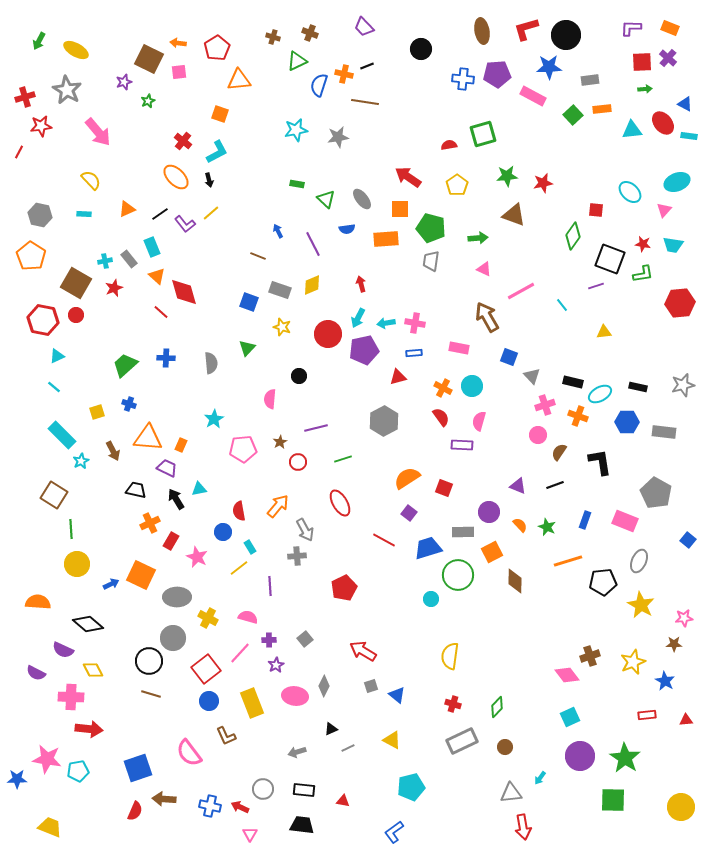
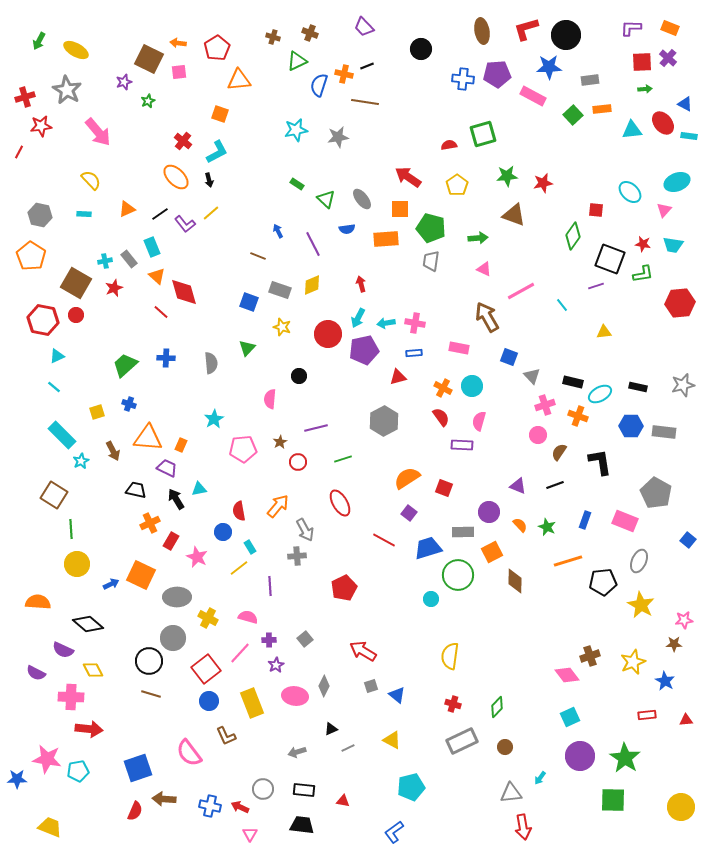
green rectangle at (297, 184): rotated 24 degrees clockwise
blue hexagon at (627, 422): moved 4 px right, 4 px down
pink star at (684, 618): moved 2 px down
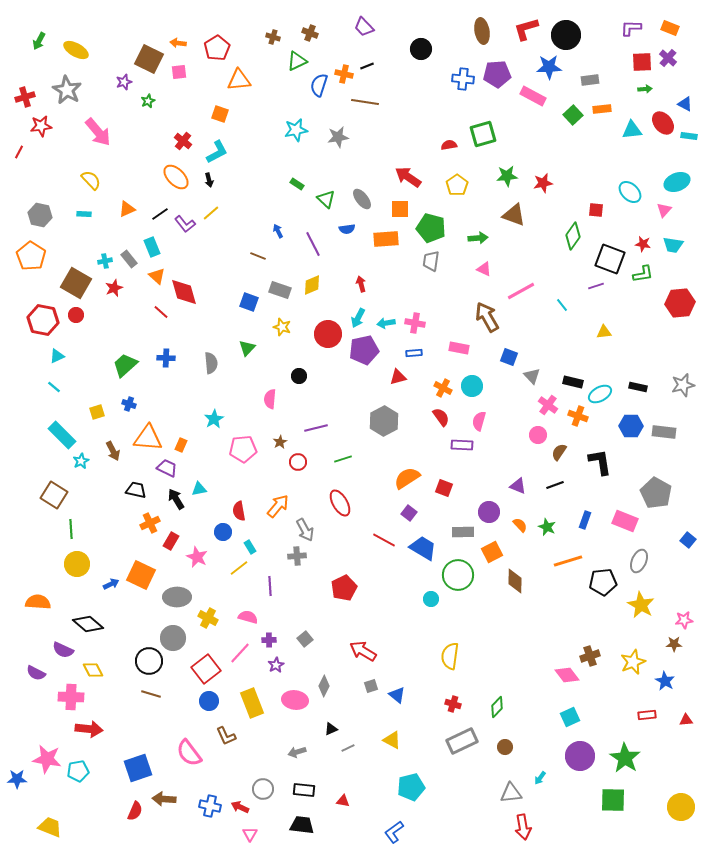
pink cross at (545, 405): moved 3 px right; rotated 36 degrees counterclockwise
blue trapezoid at (428, 548): moved 5 px left; rotated 48 degrees clockwise
pink ellipse at (295, 696): moved 4 px down
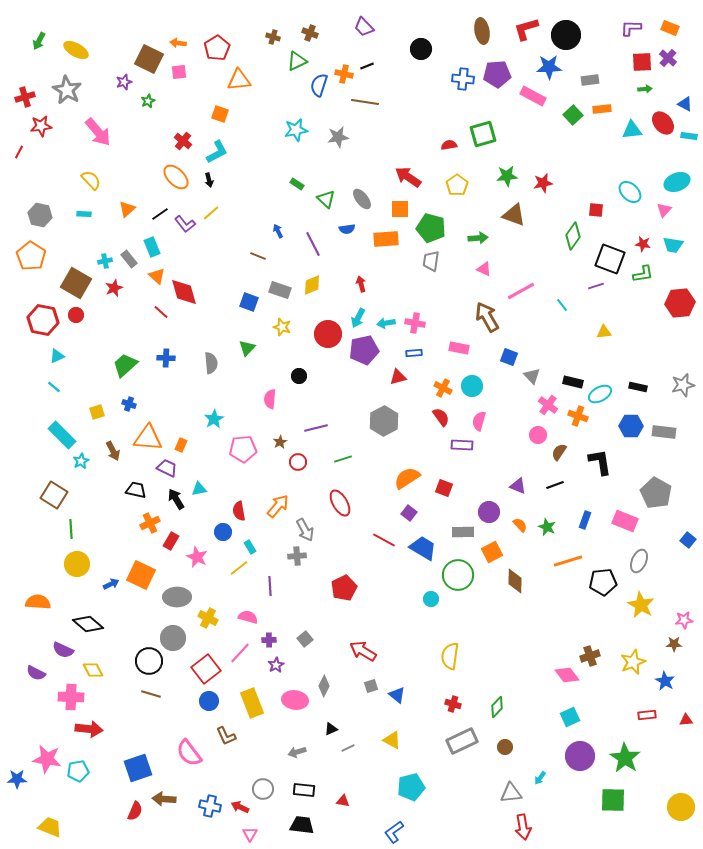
orange triangle at (127, 209): rotated 18 degrees counterclockwise
